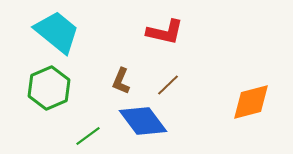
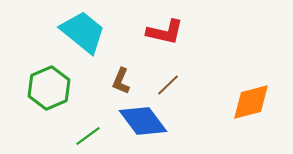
cyan trapezoid: moved 26 px right
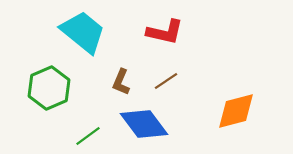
brown L-shape: moved 1 px down
brown line: moved 2 px left, 4 px up; rotated 10 degrees clockwise
orange diamond: moved 15 px left, 9 px down
blue diamond: moved 1 px right, 3 px down
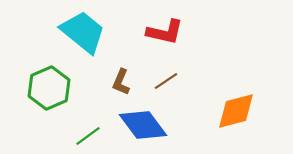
blue diamond: moved 1 px left, 1 px down
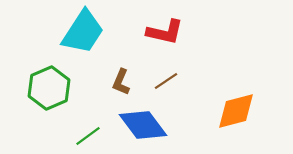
cyan trapezoid: rotated 84 degrees clockwise
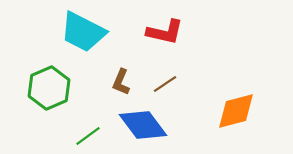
cyan trapezoid: rotated 84 degrees clockwise
brown line: moved 1 px left, 3 px down
